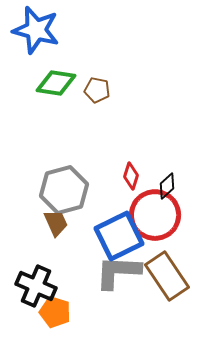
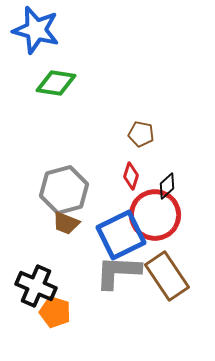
brown pentagon: moved 44 px right, 44 px down
brown trapezoid: moved 10 px right; rotated 136 degrees clockwise
blue square: moved 2 px right, 1 px up
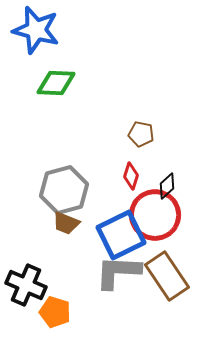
green diamond: rotated 6 degrees counterclockwise
black cross: moved 10 px left, 1 px up
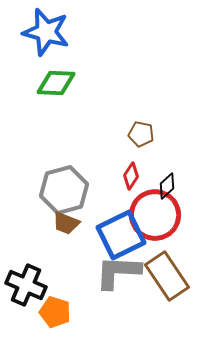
blue star: moved 10 px right, 2 px down
red diamond: rotated 16 degrees clockwise
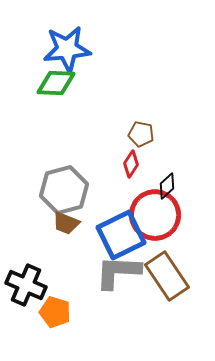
blue star: moved 21 px right, 17 px down; rotated 21 degrees counterclockwise
red diamond: moved 12 px up
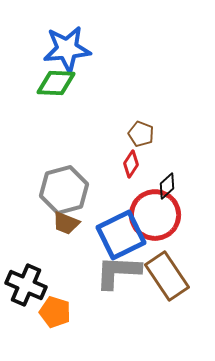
brown pentagon: rotated 10 degrees clockwise
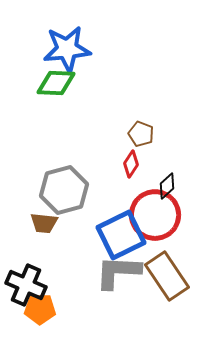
brown trapezoid: moved 22 px left; rotated 16 degrees counterclockwise
orange pentagon: moved 15 px left, 3 px up; rotated 16 degrees counterclockwise
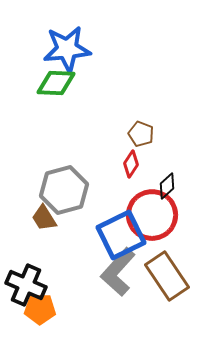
red circle: moved 3 px left
brown trapezoid: moved 5 px up; rotated 52 degrees clockwise
gray L-shape: rotated 51 degrees counterclockwise
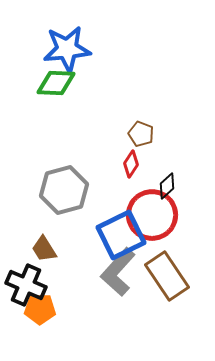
brown trapezoid: moved 31 px down
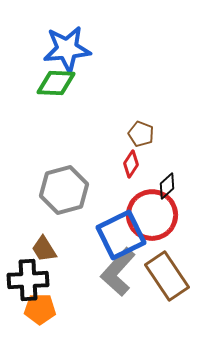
black cross: moved 2 px right, 5 px up; rotated 27 degrees counterclockwise
